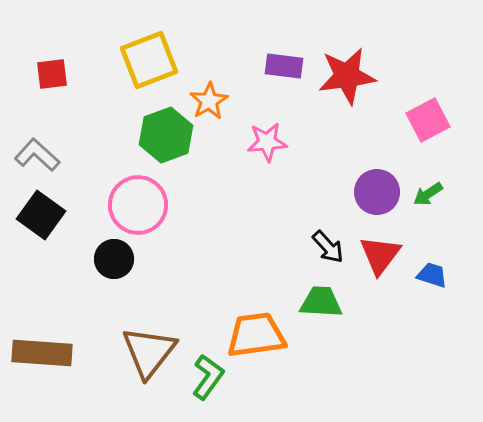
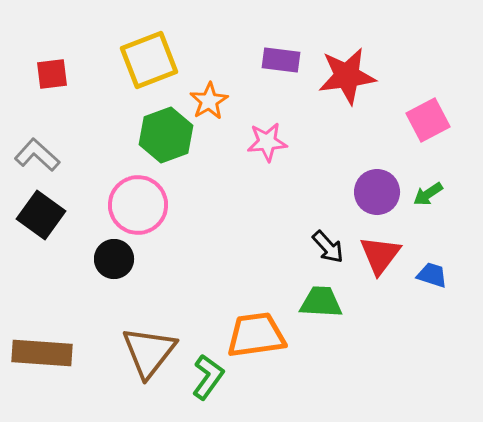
purple rectangle: moved 3 px left, 6 px up
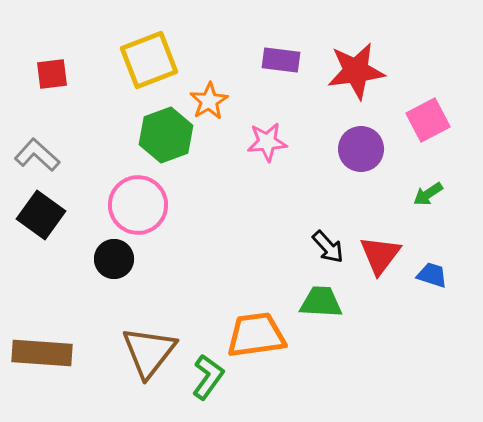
red star: moved 9 px right, 5 px up
purple circle: moved 16 px left, 43 px up
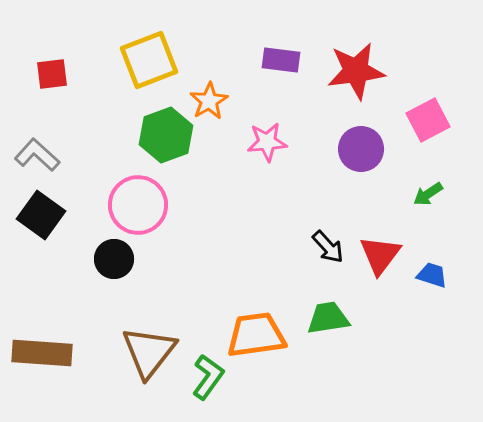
green trapezoid: moved 7 px right, 16 px down; rotated 12 degrees counterclockwise
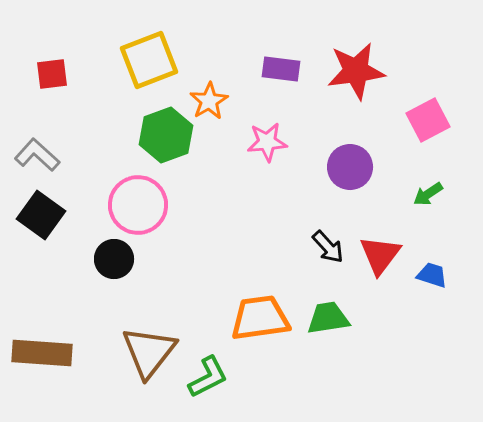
purple rectangle: moved 9 px down
purple circle: moved 11 px left, 18 px down
orange trapezoid: moved 4 px right, 17 px up
green L-shape: rotated 27 degrees clockwise
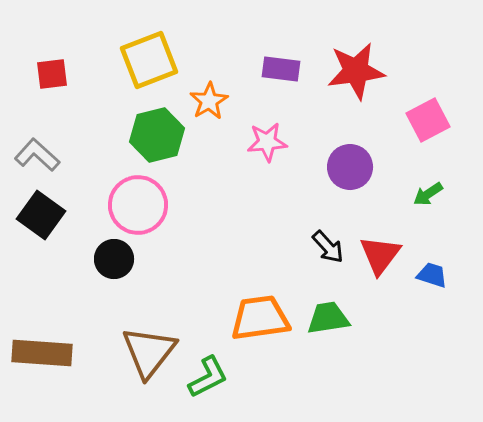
green hexagon: moved 9 px left; rotated 6 degrees clockwise
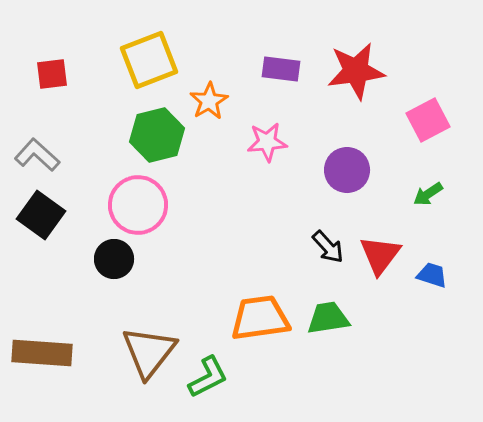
purple circle: moved 3 px left, 3 px down
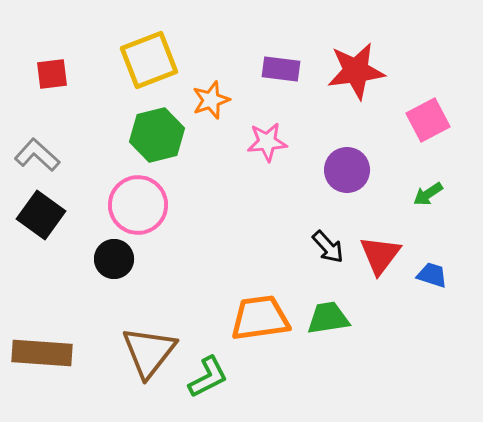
orange star: moved 2 px right, 1 px up; rotated 12 degrees clockwise
